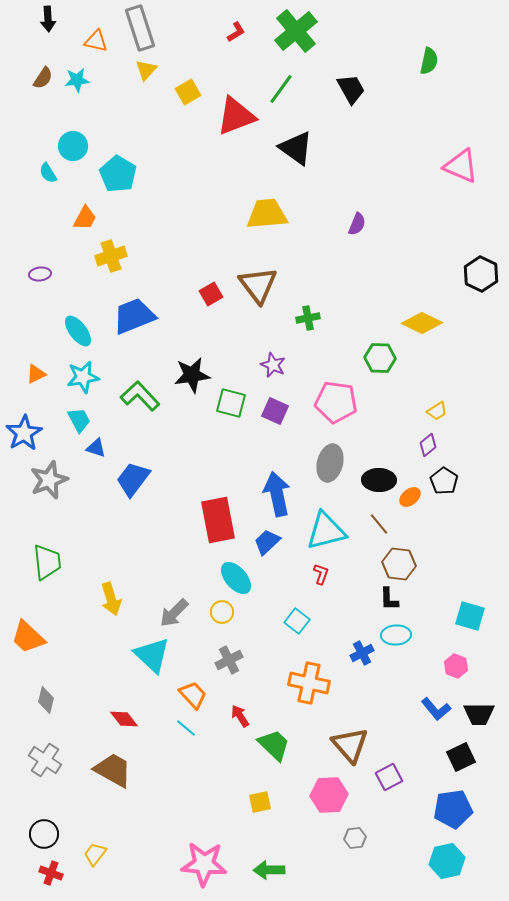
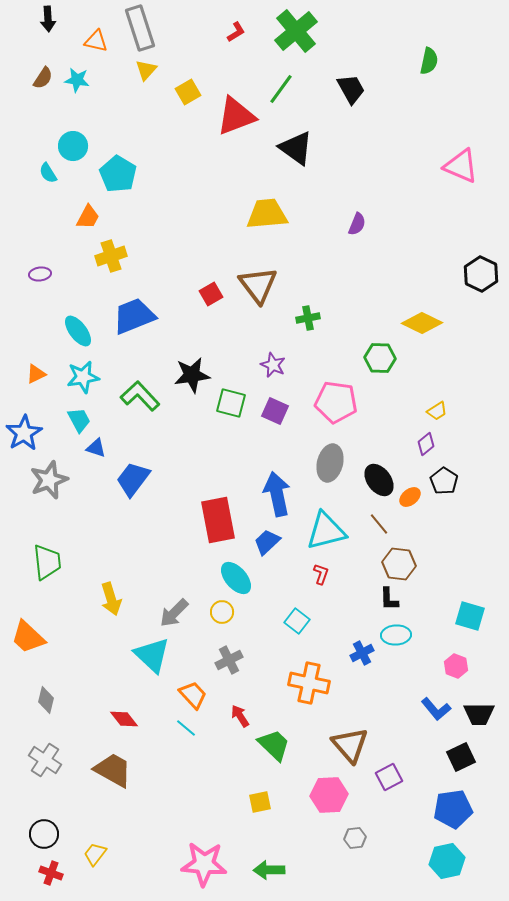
cyan star at (77, 80): rotated 15 degrees clockwise
orange trapezoid at (85, 218): moved 3 px right, 1 px up
purple diamond at (428, 445): moved 2 px left, 1 px up
black ellipse at (379, 480): rotated 52 degrees clockwise
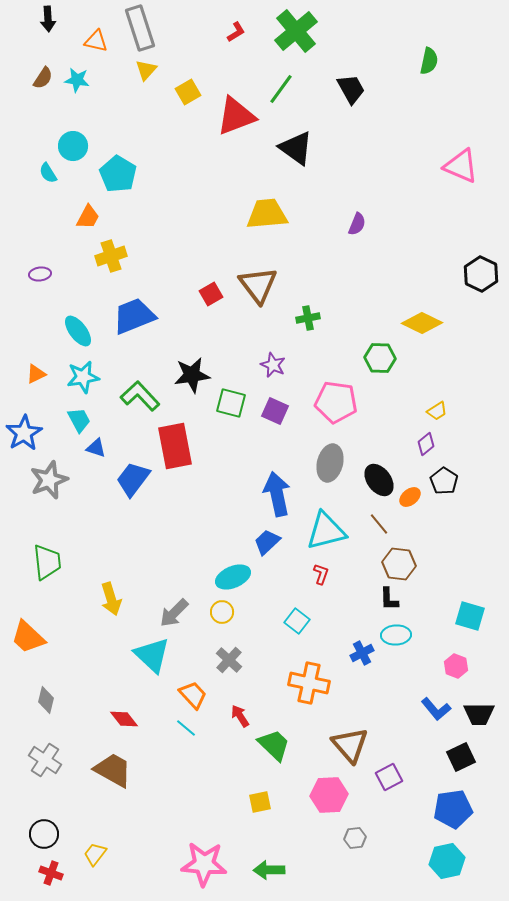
red rectangle at (218, 520): moved 43 px left, 74 px up
cyan ellipse at (236, 578): moved 3 px left, 1 px up; rotated 72 degrees counterclockwise
gray cross at (229, 660): rotated 20 degrees counterclockwise
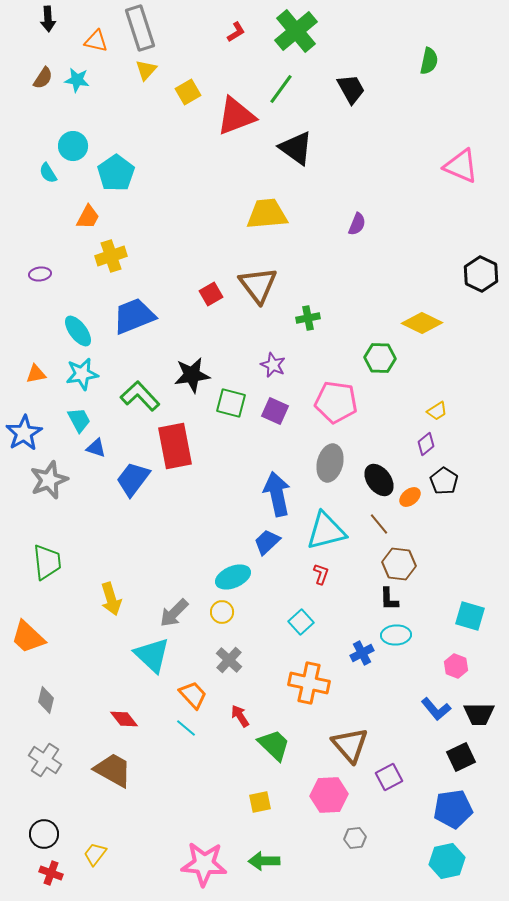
cyan pentagon at (118, 174): moved 2 px left, 1 px up; rotated 6 degrees clockwise
orange triangle at (36, 374): rotated 15 degrees clockwise
cyan star at (83, 377): moved 1 px left, 3 px up
cyan square at (297, 621): moved 4 px right, 1 px down; rotated 10 degrees clockwise
green arrow at (269, 870): moved 5 px left, 9 px up
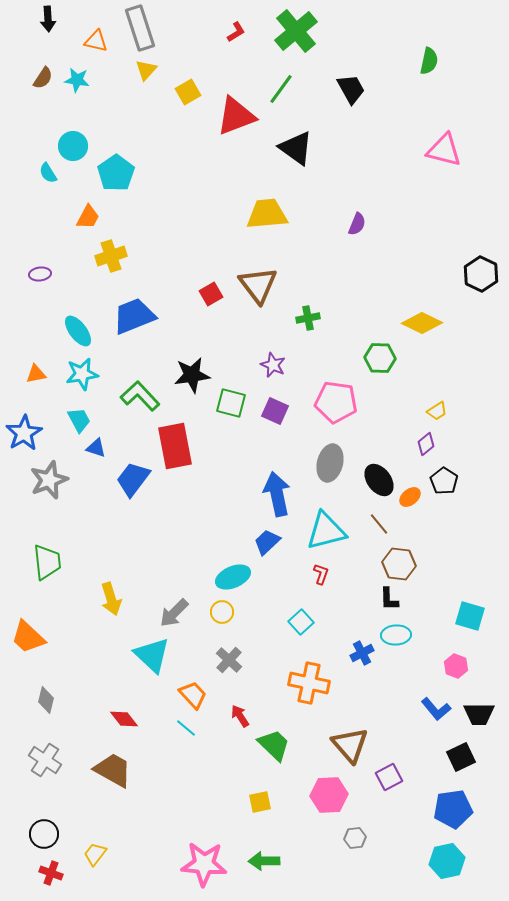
pink triangle at (461, 166): moved 17 px left, 16 px up; rotated 9 degrees counterclockwise
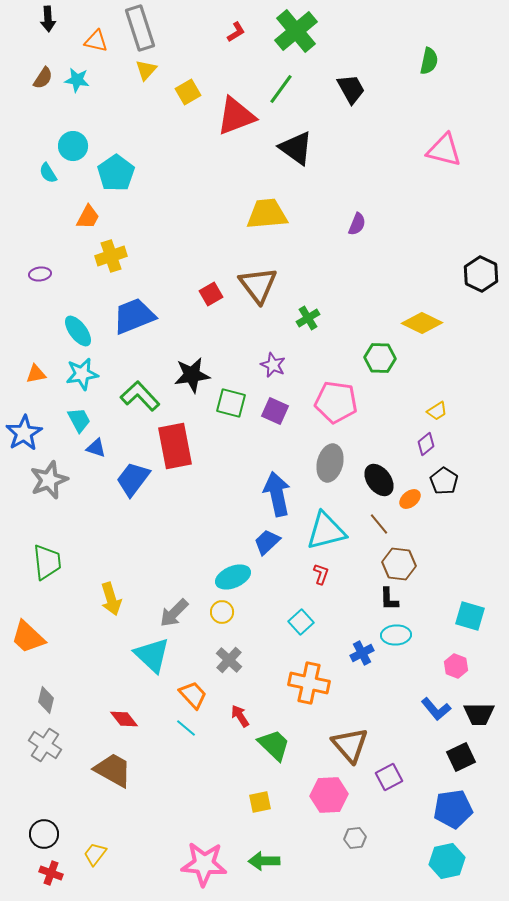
green cross at (308, 318): rotated 20 degrees counterclockwise
orange ellipse at (410, 497): moved 2 px down
gray cross at (45, 760): moved 15 px up
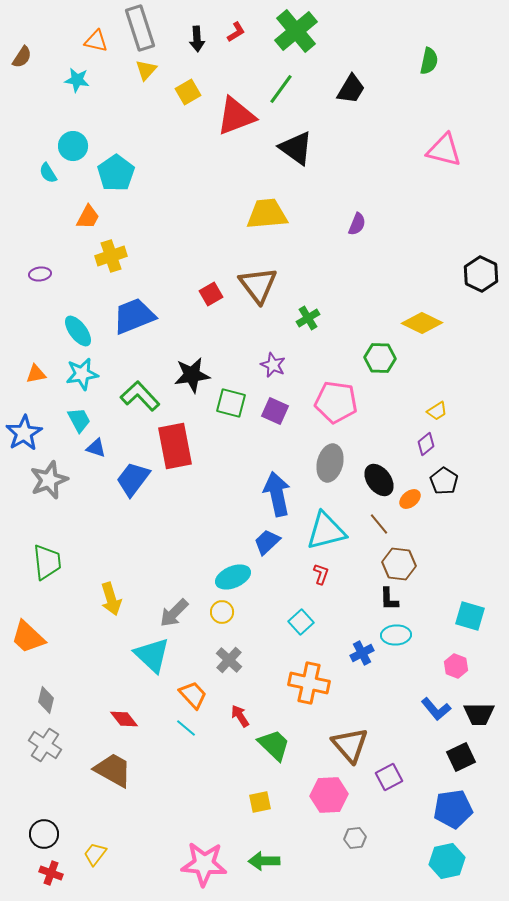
black arrow at (48, 19): moved 149 px right, 20 px down
brown semicircle at (43, 78): moved 21 px left, 21 px up
black trapezoid at (351, 89): rotated 60 degrees clockwise
